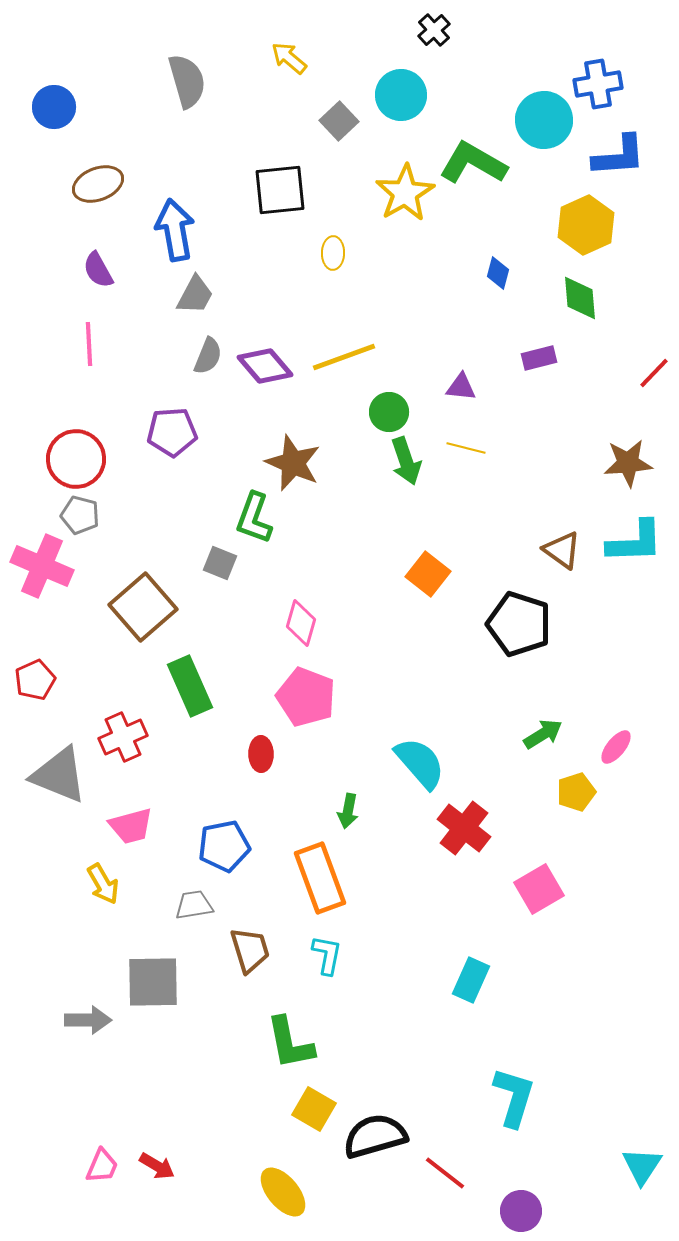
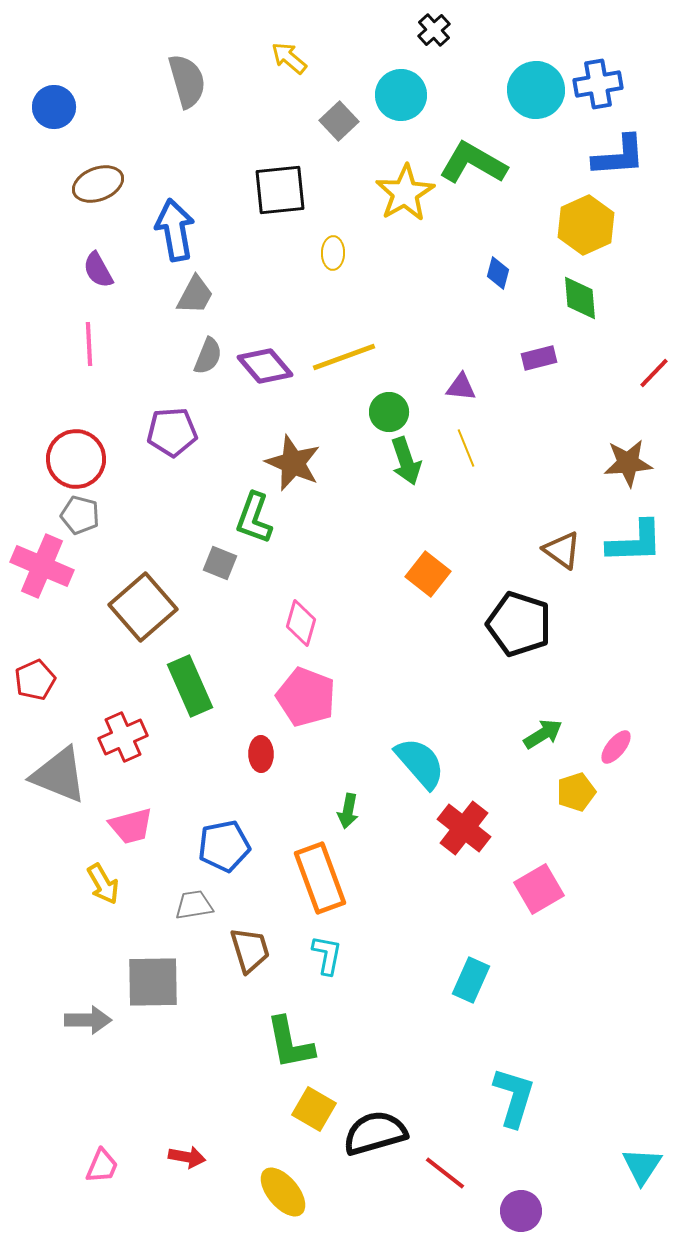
cyan circle at (544, 120): moved 8 px left, 30 px up
yellow line at (466, 448): rotated 54 degrees clockwise
black semicircle at (375, 1136): moved 3 px up
red arrow at (157, 1166): moved 30 px right, 9 px up; rotated 21 degrees counterclockwise
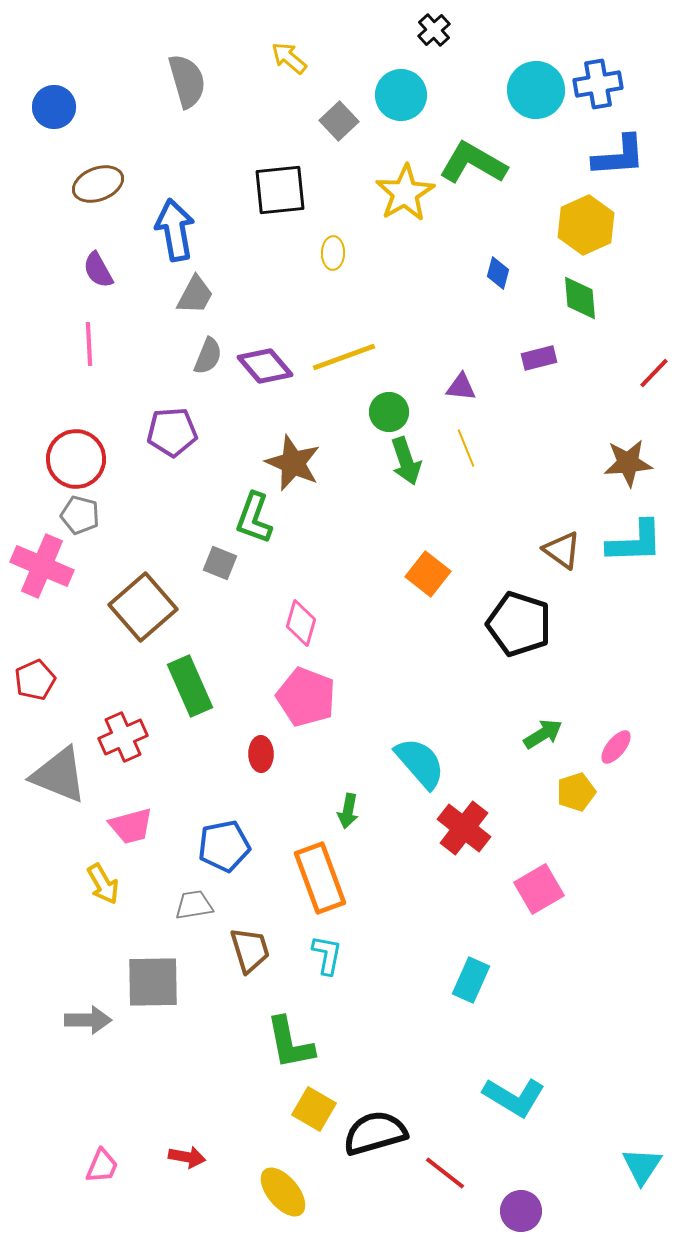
cyan L-shape at (514, 1097): rotated 104 degrees clockwise
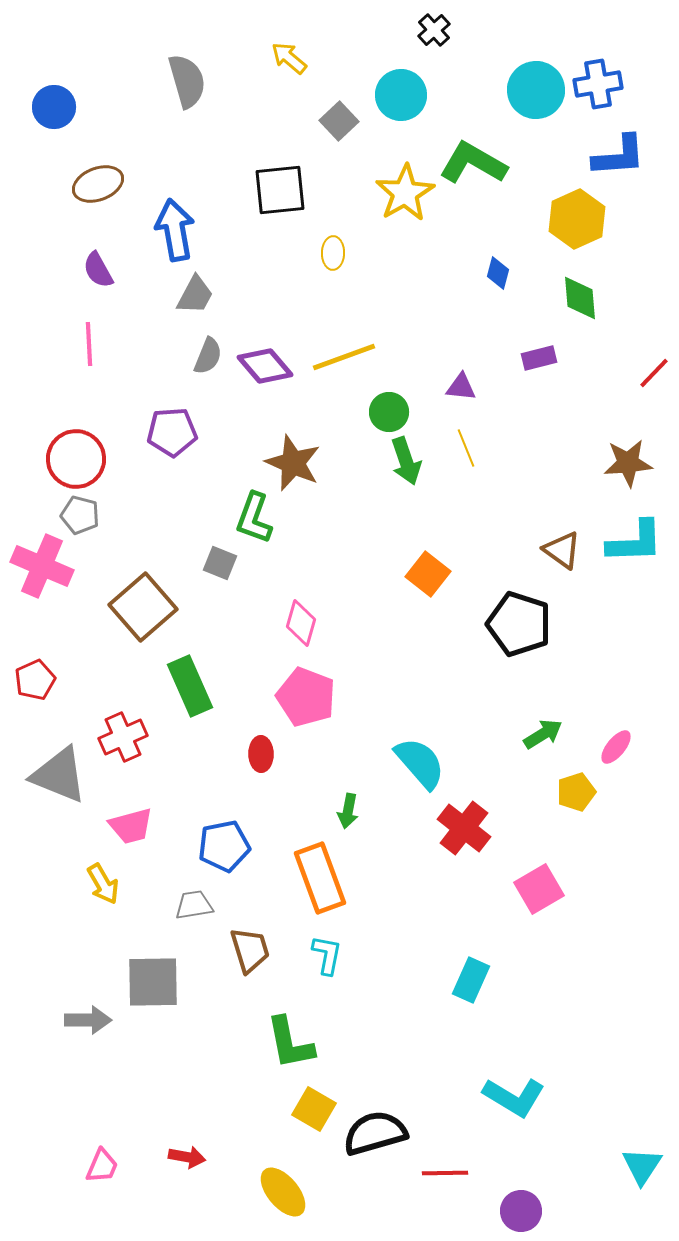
yellow hexagon at (586, 225): moved 9 px left, 6 px up
red line at (445, 1173): rotated 39 degrees counterclockwise
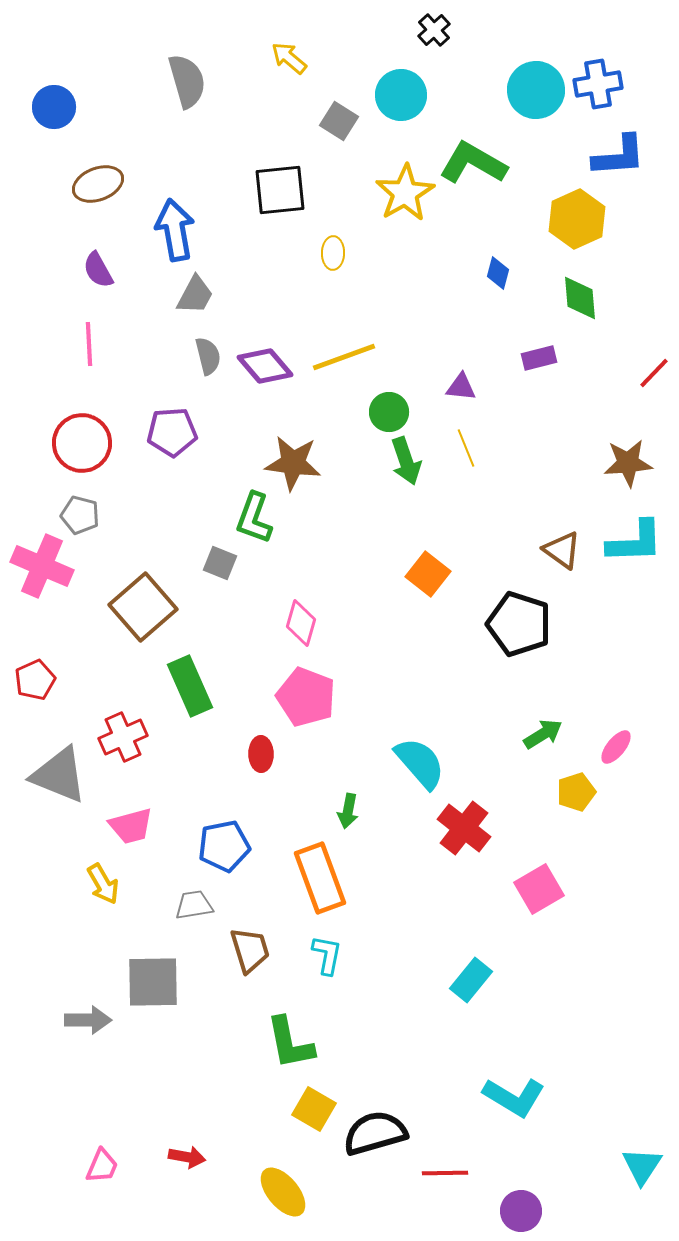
gray square at (339, 121): rotated 15 degrees counterclockwise
gray semicircle at (208, 356): rotated 36 degrees counterclockwise
red circle at (76, 459): moved 6 px right, 16 px up
brown star at (293, 463): rotated 16 degrees counterclockwise
cyan rectangle at (471, 980): rotated 15 degrees clockwise
